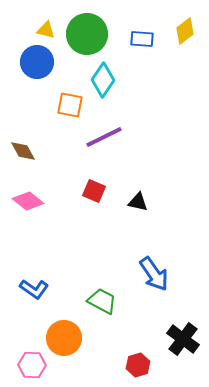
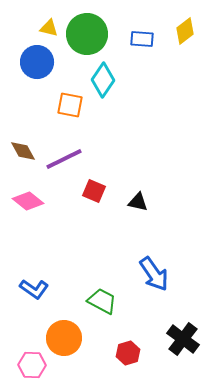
yellow triangle: moved 3 px right, 2 px up
purple line: moved 40 px left, 22 px down
red hexagon: moved 10 px left, 12 px up
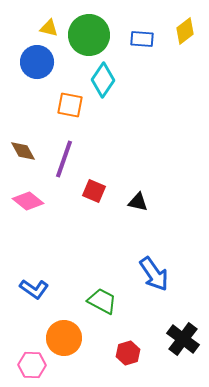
green circle: moved 2 px right, 1 px down
purple line: rotated 45 degrees counterclockwise
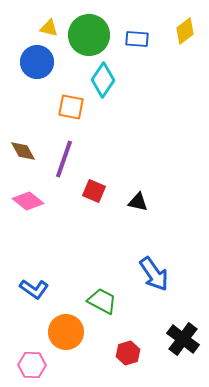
blue rectangle: moved 5 px left
orange square: moved 1 px right, 2 px down
orange circle: moved 2 px right, 6 px up
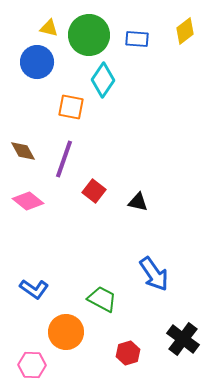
red square: rotated 15 degrees clockwise
green trapezoid: moved 2 px up
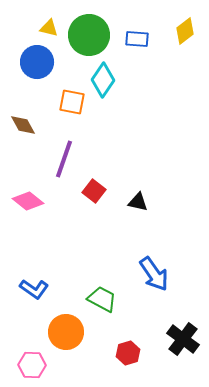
orange square: moved 1 px right, 5 px up
brown diamond: moved 26 px up
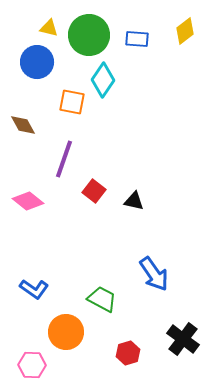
black triangle: moved 4 px left, 1 px up
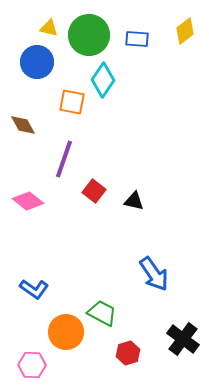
green trapezoid: moved 14 px down
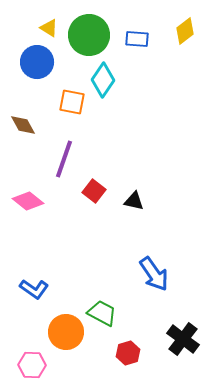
yellow triangle: rotated 18 degrees clockwise
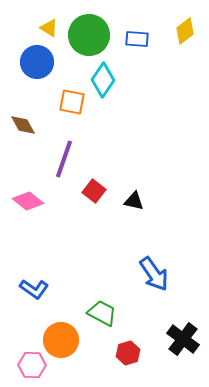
orange circle: moved 5 px left, 8 px down
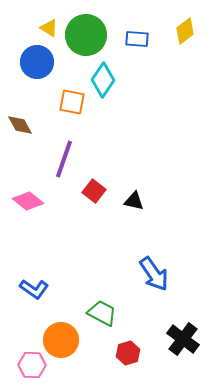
green circle: moved 3 px left
brown diamond: moved 3 px left
